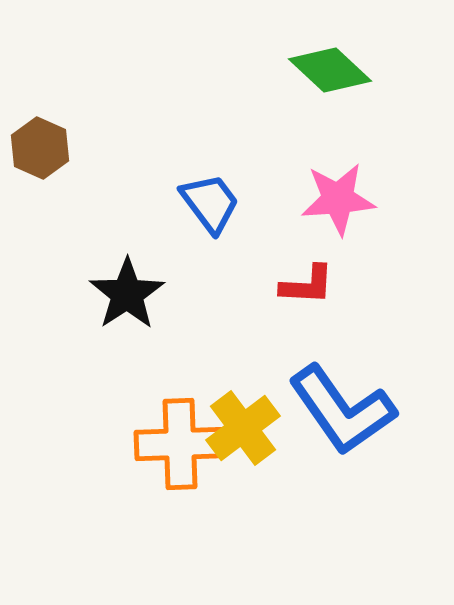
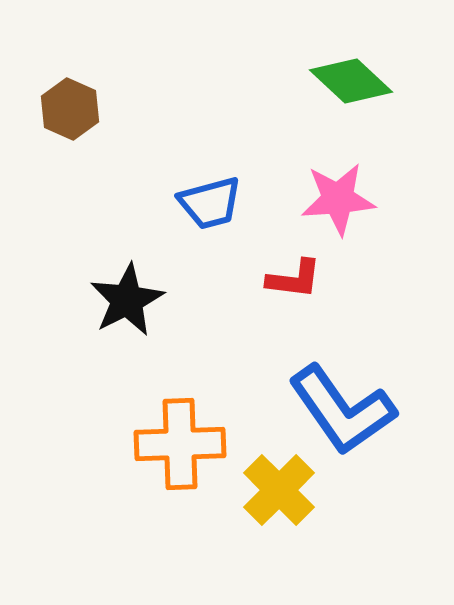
green diamond: moved 21 px right, 11 px down
brown hexagon: moved 30 px right, 39 px up
blue trapezoid: rotated 112 degrees clockwise
red L-shape: moved 13 px left, 6 px up; rotated 4 degrees clockwise
black star: moved 6 px down; rotated 6 degrees clockwise
yellow cross: moved 36 px right, 62 px down; rotated 8 degrees counterclockwise
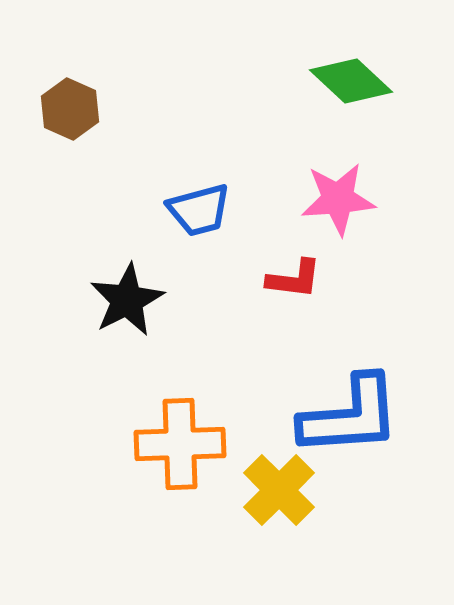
blue trapezoid: moved 11 px left, 7 px down
blue L-shape: moved 8 px right, 6 px down; rotated 59 degrees counterclockwise
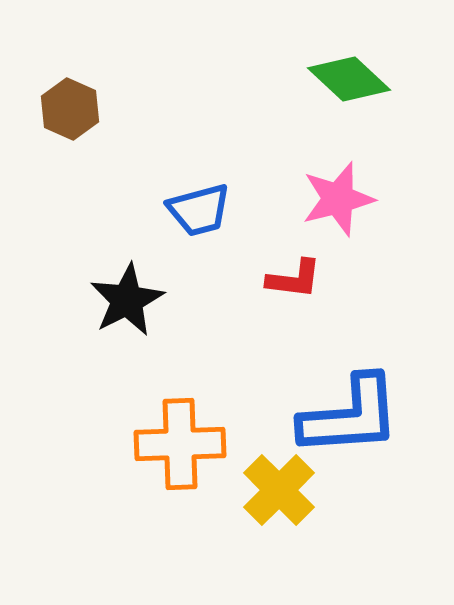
green diamond: moved 2 px left, 2 px up
pink star: rotated 10 degrees counterclockwise
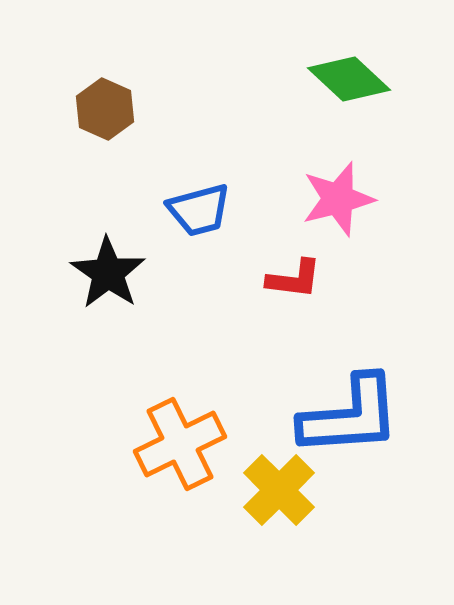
brown hexagon: moved 35 px right
black star: moved 19 px left, 27 px up; rotated 10 degrees counterclockwise
orange cross: rotated 24 degrees counterclockwise
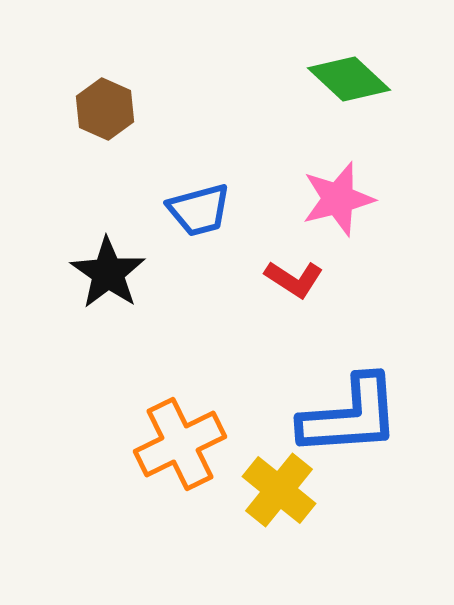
red L-shape: rotated 26 degrees clockwise
yellow cross: rotated 6 degrees counterclockwise
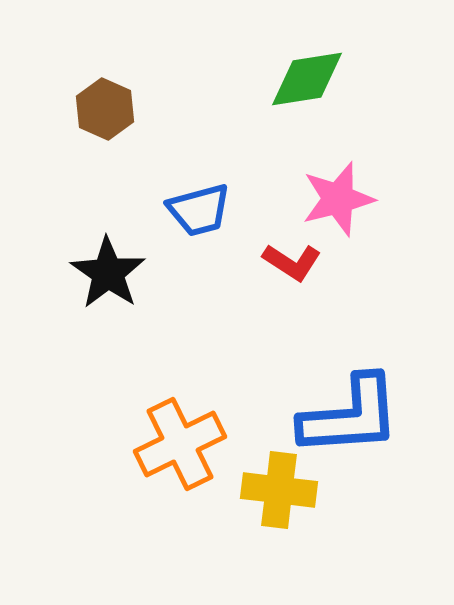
green diamond: moved 42 px left; rotated 52 degrees counterclockwise
red L-shape: moved 2 px left, 17 px up
yellow cross: rotated 32 degrees counterclockwise
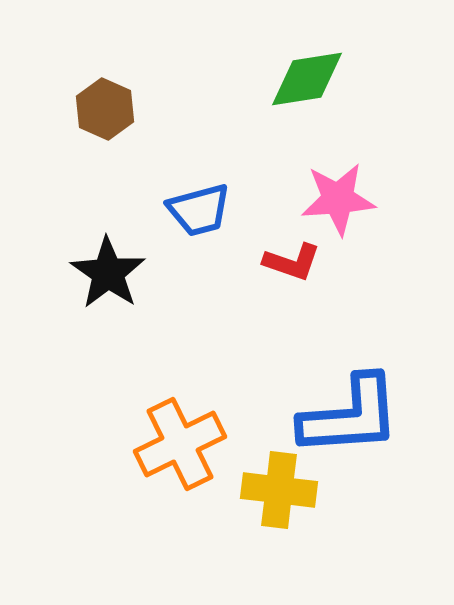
pink star: rotated 10 degrees clockwise
red L-shape: rotated 14 degrees counterclockwise
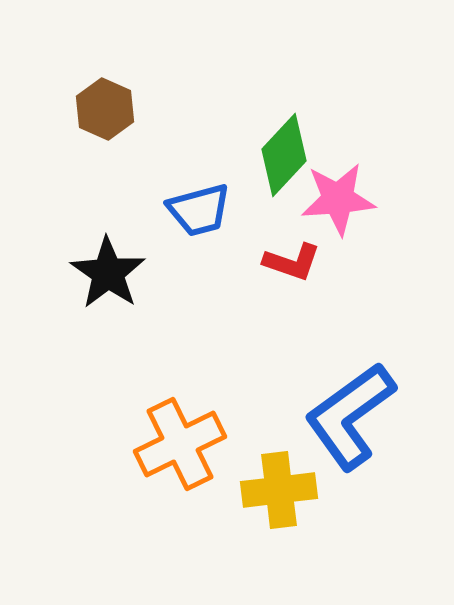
green diamond: moved 23 px left, 76 px down; rotated 38 degrees counterclockwise
blue L-shape: rotated 148 degrees clockwise
yellow cross: rotated 14 degrees counterclockwise
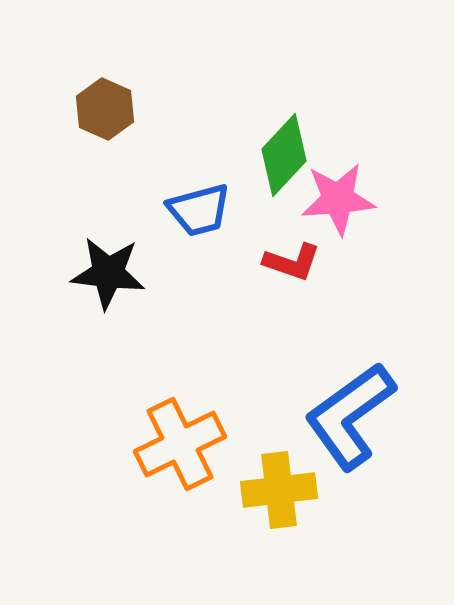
black star: rotated 28 degrees counterclockwise
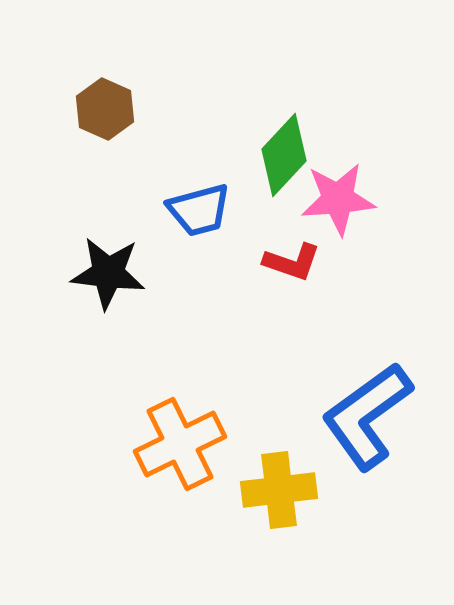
blue L-shape: moved 17 px right
